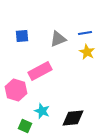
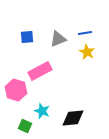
blue square: moved 5 px right, 1 px down
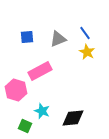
blue line: rotated 64 degrees clockwise
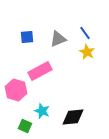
black diamond: moved 1 px up
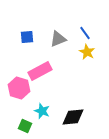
pink hexagon: moved 3 px right, 2 px up
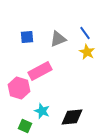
black diamond: moved 1 px left
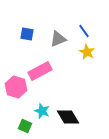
blue line: moved 1 px left, 2 px up
blue square: moved 3 px up; rotated 16 degrees clockwise
pink hexagon: moved 3 px left, 1 px up
black diamond: moved 4 px left; rotated 65 degrees clockwise
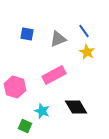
pink rectangle: moved 14 px right, 4 px down
pink hexagon: moved 1 px left
black diamond: moved 8 px right, 10 px up
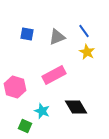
gray triangle: moved 1 px left, 2 px up
